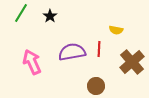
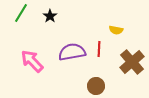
pink arrow: moved 1 px up; rotated 20 degrees counterclockwise
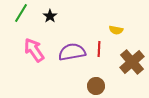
pink arrow: moved 2 px right, 11 px up; rotated 10 degrees clockwise
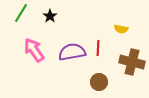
yellow semicircle: moved 5 px right, 1 px up
red line: moved 1 px left, 1 px up
brown cross: rotated 35 degrees counterclockwise
brown circle: moved 3 px right, 4 px up
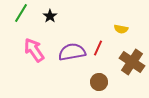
red line: rotated 21 degrees clockwise
brown cross: rotated 20 degrees clockwise
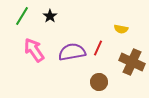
green line: moved 1 px right, 3 px down
brown cross: rotated 10 degrees counterclockwise
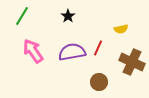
black star: moved 18 px right
yellow semicircle: rotated 24 degrees counterclockwise
pink arrow: moved 1 px left, 1 px down
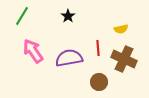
red line: rotated 28 degrees counterclockwise
purple semicircle: moved 3 px left, 6 px down
brown cross: moved 8 px left, 3 px up
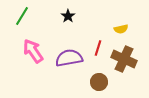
red line: rotated 21 degrees clockwise
